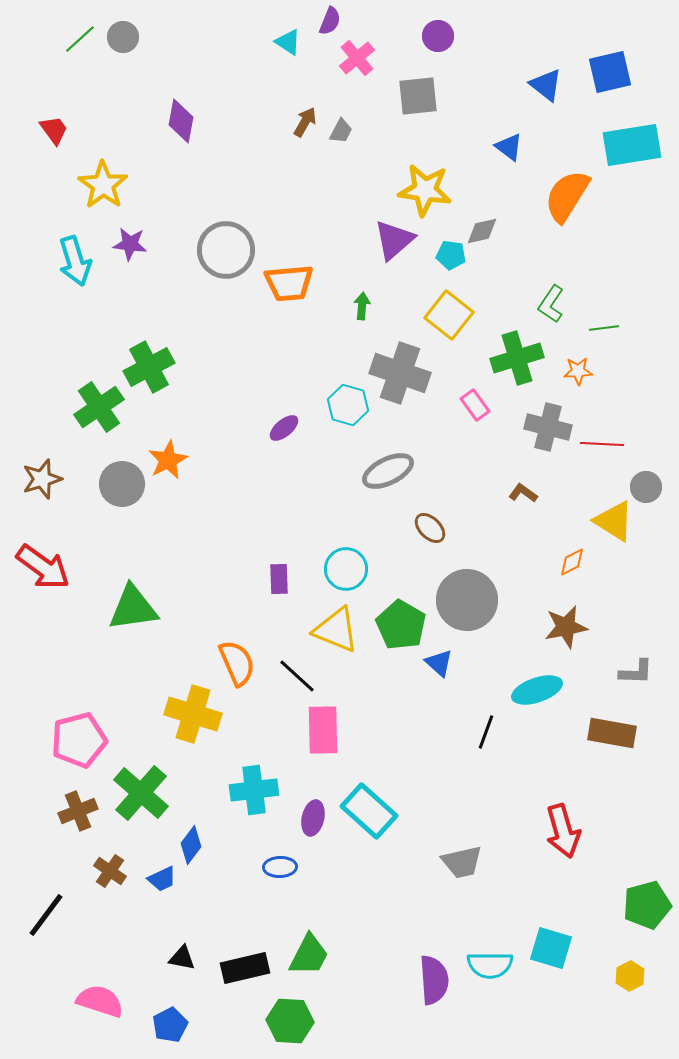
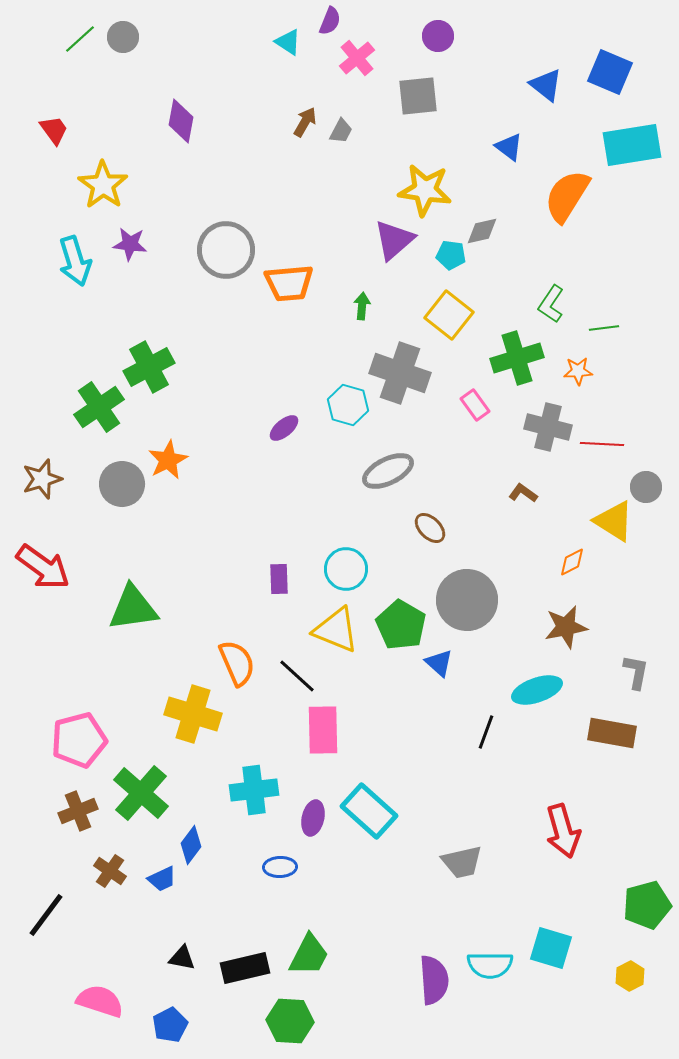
blue square at (610, 72): rotated 36 degrees clockwise
gray L-shape at (636, 672): rotated 81 degrees counterclockwise
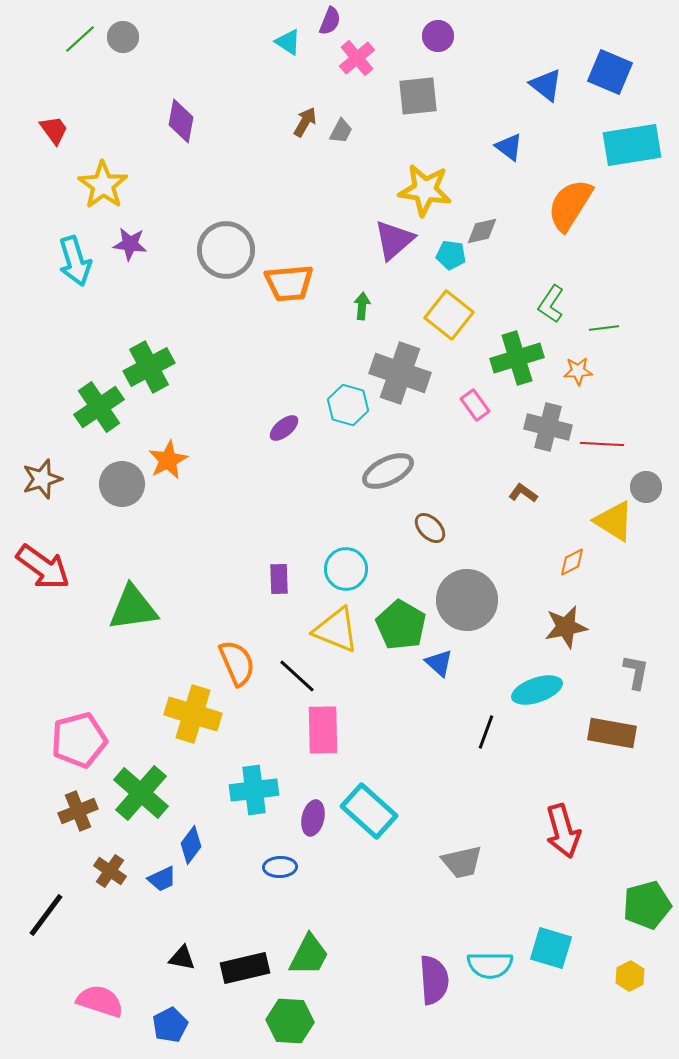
orange semicircle at (567, 196): moved 3 px right, 9 px down
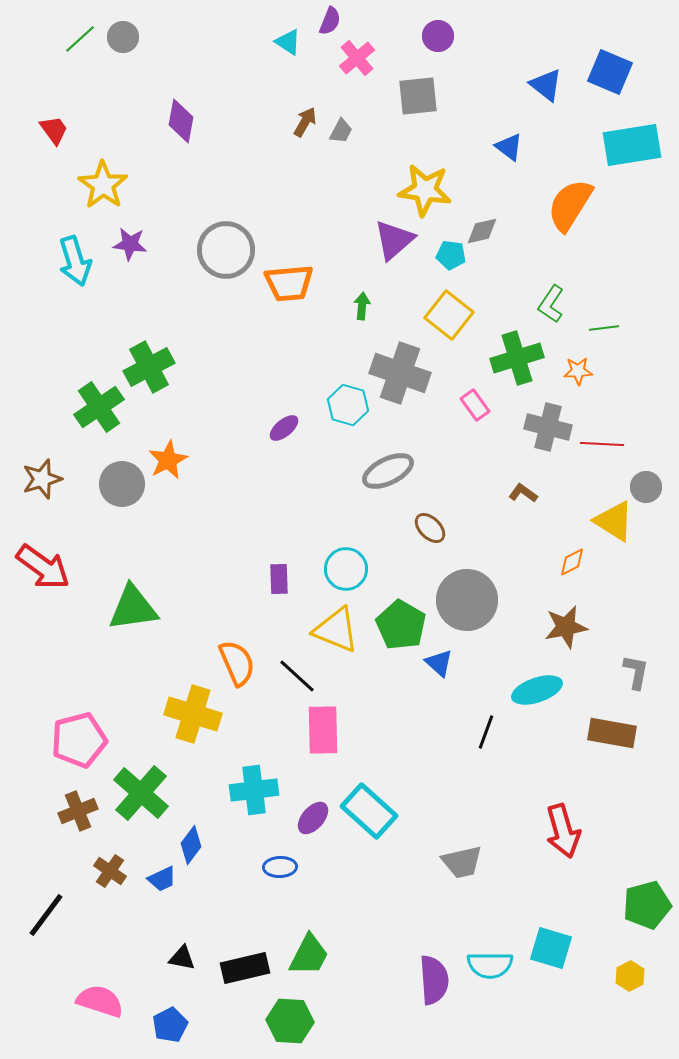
purple ellipse at (313, 818): rotated 28 degrees clockwise
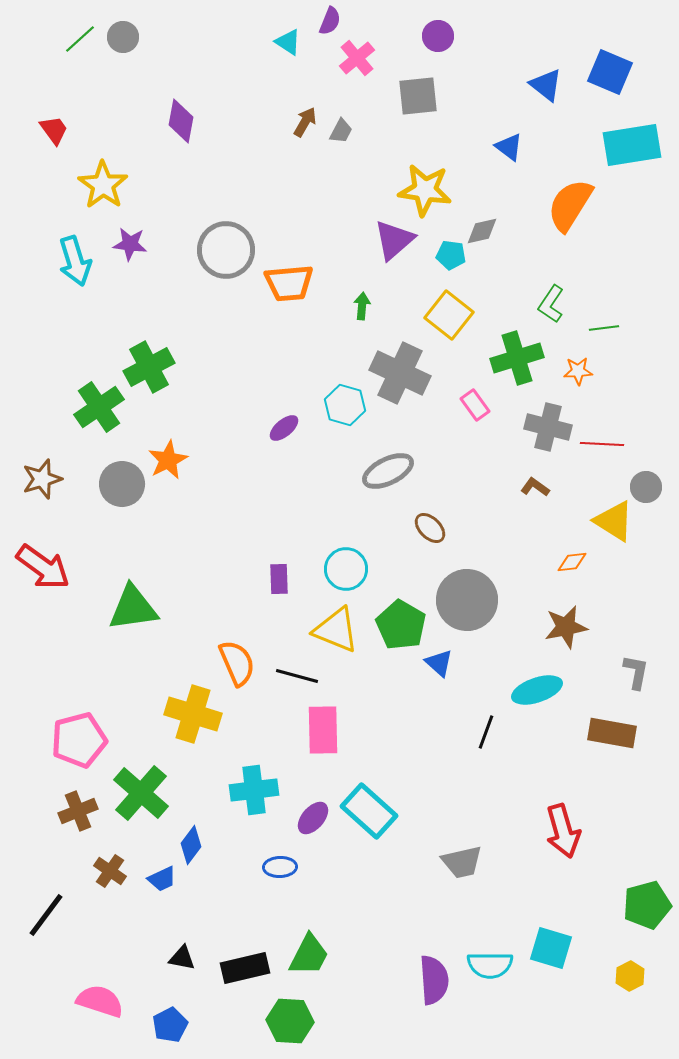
gray cross at (400, 373): rotated 6 degrees clockwise
cyan hexagon at (348, 405): moved 3 px left
brown L-shape at (523, 493): moved 12 px right, 6 px up
orange diamond at (572, 562): rotated 20 degrees clockwise
black line at (297, 676): rotated 27 degrees counterclockwise
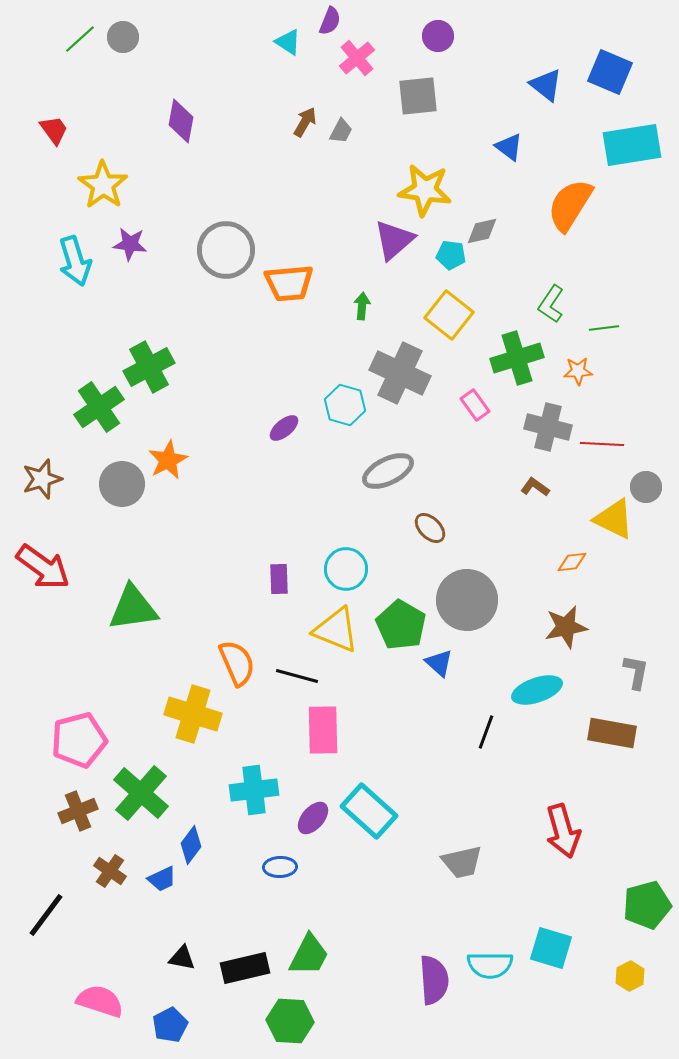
yellow triangle at (614, 521): moved 2 px up; rotated 6 degrees counterclockwise
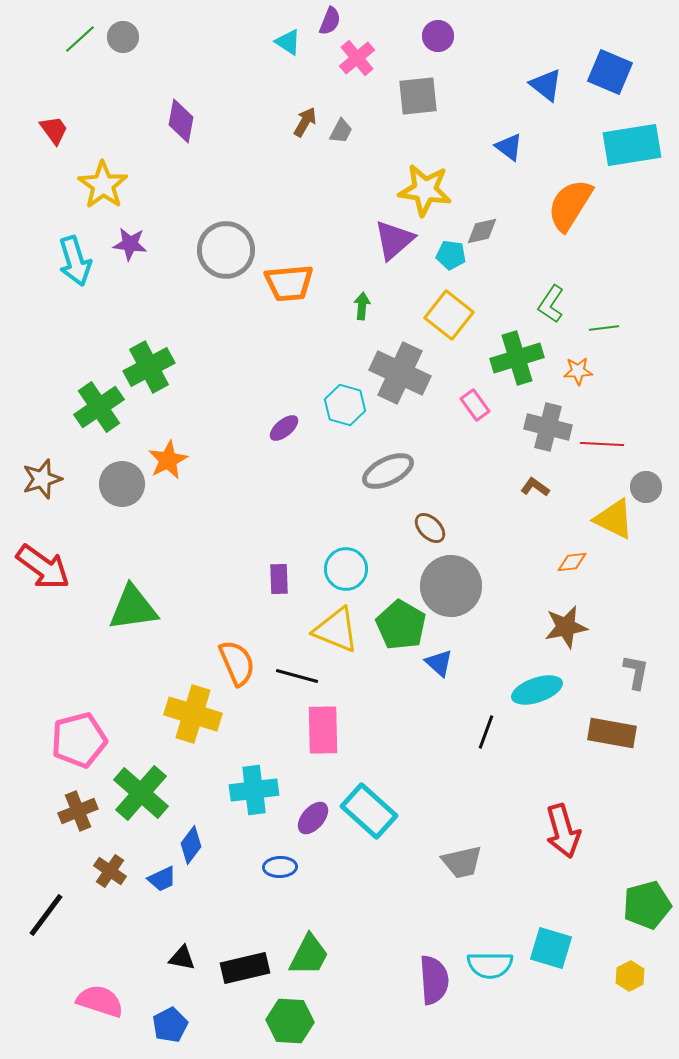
gray circle at (467, 600): moved 16 px left, 14 px up
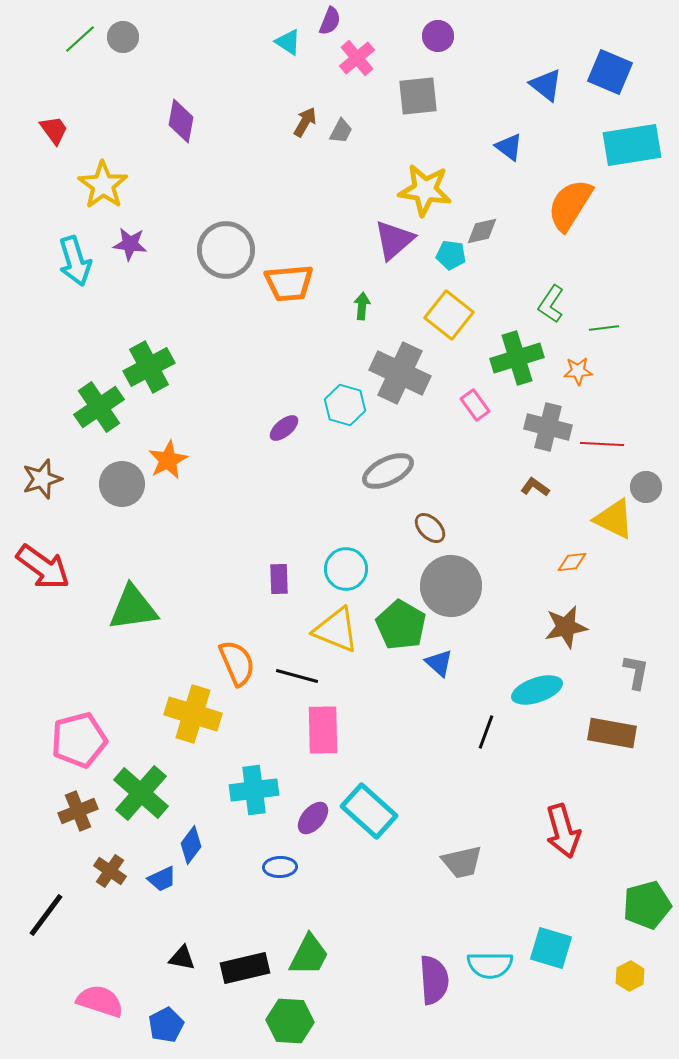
blue pentagon at (170, 1025): moved 4 px left
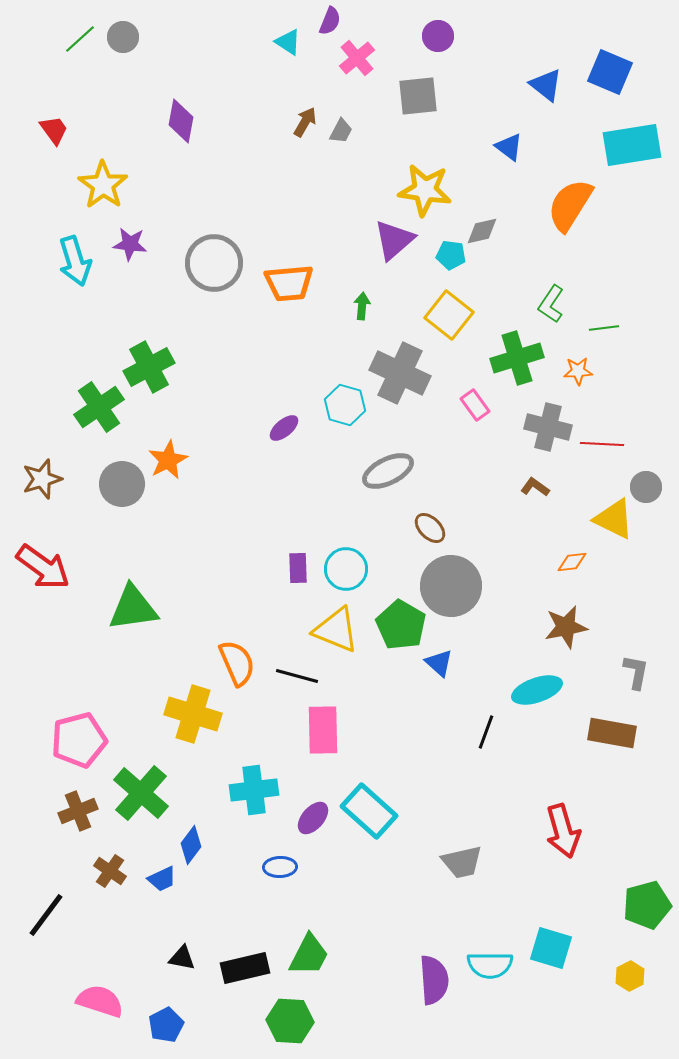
gray circle at (226, 250): moved 12 px left, 13 px down
purple rectangle at (279, 579): moved 19 px right, 11 px up
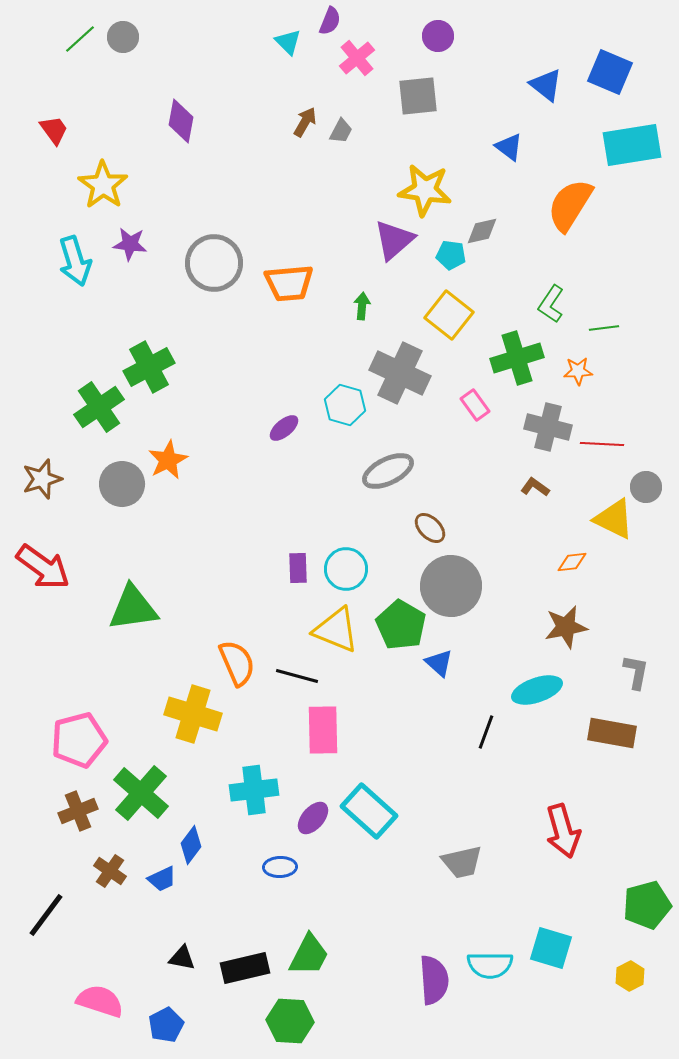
cyan triangle at (288, 42): rotated 12 degrees clockwise
